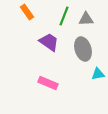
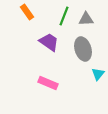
cyan triangle: rotated 40 degrees counterclockwise
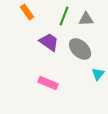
gray ellipse: moved 3 px left; rotated 30 degrees counterclockwise
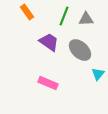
gray ellipse: moved 1 px down
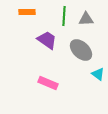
orange rectangle: rotated 56 degrees counterclockwise
green line: rotated 18 degrees counterclockwise
purple trapezoid: moved 2 px left, 2 px up
gray ellipse: moved 1 px right
cyan triangle: rotated 32 degrees counterclockwise
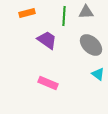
orange rectangle: moved 1 px down; rotated 14 degrees counterclockwise
gray triangle: moved 7 px up
gray ellipse: moved 10 px right, 5 px up
